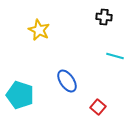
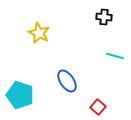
yellow star: moved 3 px down
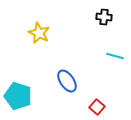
cyan pentagon: moved 2 px left, 1 px down
red square: moved 1 px left
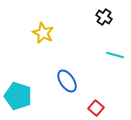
black cross: rotated 28 degrees clockwise
yellow star: moved 4 px right
cyan line: moved 1 px up
red square: moved 1 px left, 1 px down
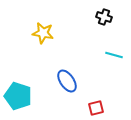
black cross: rotated 14 degrees counterclockwise
yellow star: rotated 15 degrees counterclockwise
cyan line: moved 1 px left
red square: rotated 35 degrees clockwise
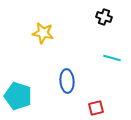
cyan line: moved 2 px left, 3 px down
blue ellipse: rotated 30 degrees clockwise
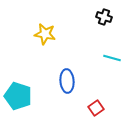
yellow star: moved 2 px right, 1 px down
red square: rotated 21 degrees counterclockwise
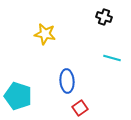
red square: moved 16 px left
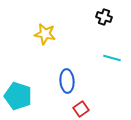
red square: moved 1 px right, 1 px down
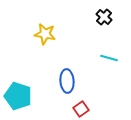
black cross: rotated 21 degrees clockwise
cyan line: moved 3 px left
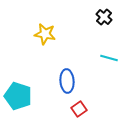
red square: moved 2 px left
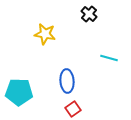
black cross: moved 15 px left, 3 px up
cyan pentagon: moved 1 px right, 4 px up; rotated 16 degrees counterclockwise
red square: moved 6 px left
